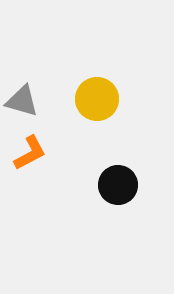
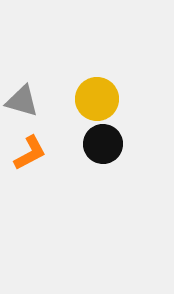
black circle: moved 15 px left, 41 px up
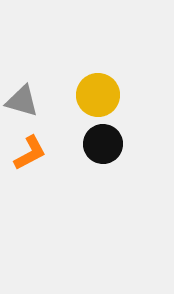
yellow circle: moved 1 px right, 4 px up
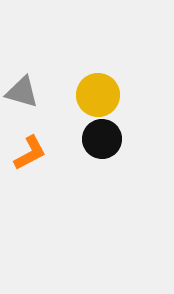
gray triangle: moved 9 px up
black circle: moved 1 px left, 5 px up
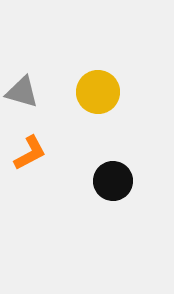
yellow circle: moved 3 px up
black circle: moved 11 px right, 42 px down
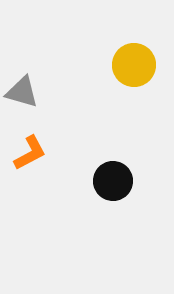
yellow circle: moved 36 px right, 27 px up
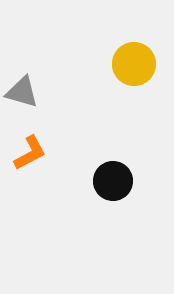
yellow circle: moved 1 px up
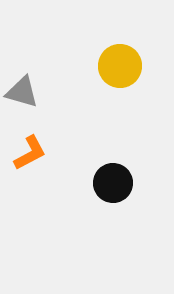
yellow circle: moved 14 px left, 2 px down
black circle: moved 2 px down
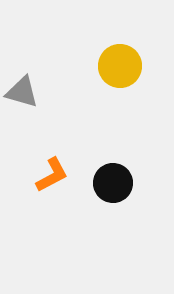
orange L-shape: moved 22 px right, 22 px down
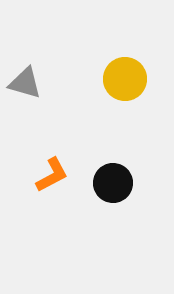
yellow circle: moved 5 px right, 13 px down
gray triangle: moved 3 px right, 9 px up
